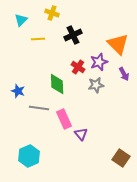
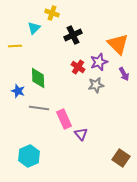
cyan triangle: moved 13 px right, 8 px down
yellow line: moved 23 px left, 7 px down
green diamond: moved 19 px left, 6 px up
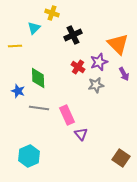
pink rectangle: moved 3 px right, 4 px up
